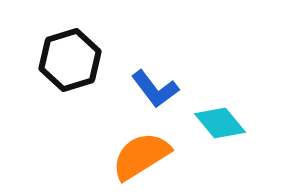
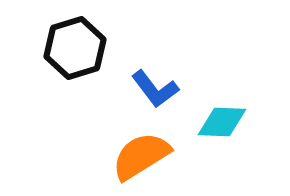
black hexagon: moved 5 px right, 12 px up
cyan diamond: moved 2 px right, 1 px up; rotated 48 degrees counterclockwise
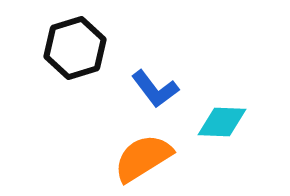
orange semicircle: moved 2 px right, 2 px down
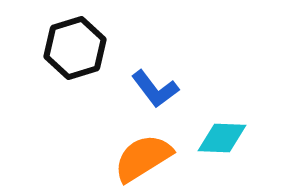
cyan diamond: moved 16 px down
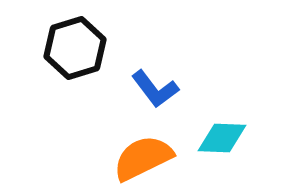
orange semicircle: rotated 6 degrees clockwise
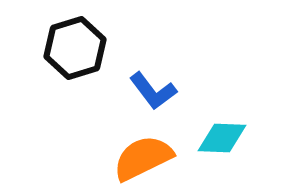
blue L-shape: moved 2 px left, 2 px down
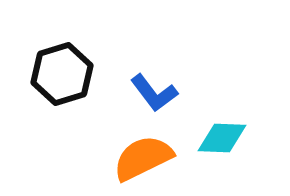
black hexagon: moved 13 px left, 26 px down
blue L-shape: moved 1 px right, 2 px down
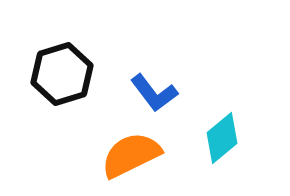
cyan diamond: rotated 42 degrees counterclockwise
orange semicircle: moved 12 px left, 3 px up
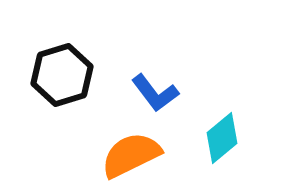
black hexagon: moved 1 px down
blue L-shape: moved 1 px right
